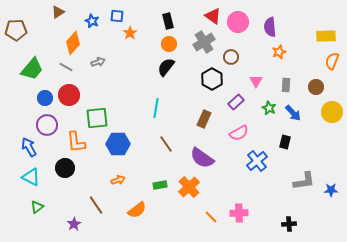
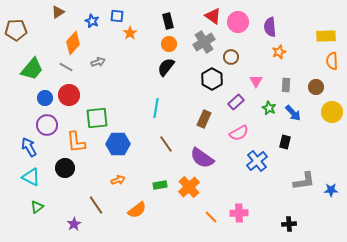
orange semicircle at (332, 61): rotated 24 degrees counterclockwise
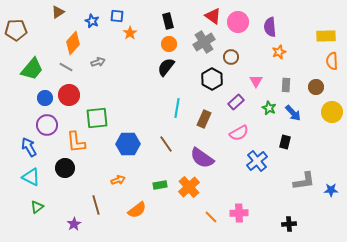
cyan line at (156, 108): moved 21 px right
blue hexagon at (118, 144): moved 10 px right
brown line at (96, 205): rotated 18 degrees clockwise
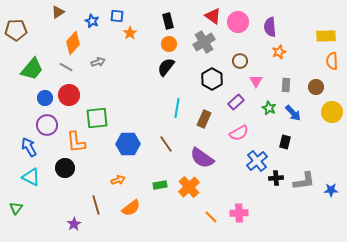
brown circle at (231, 57): moved 9 px right, 4 px down
green triangle at (37, 207): moved 21 px left, 1 px down; rotated 16 degrees counterclockwise
orange semicircle at (137, 210): moved 6 px left, 2 px up
black cross at (289, 224): moved 13 px left, 46 px up
